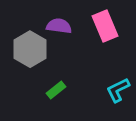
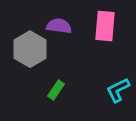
pink rectangle: rotated 28 degrees clockwise
green rectangle: rotated 18 degrees counterclockwise
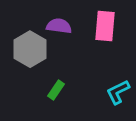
cyan L-shape: moved 2 px down
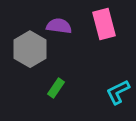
pink rectangle: moved 1 px left, 2 px up; rotated 20 degrees counterclockwise
green rectangle: moved 2 px up
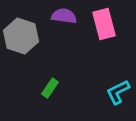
purple semicircle: moved 5 px right, 10 px up
gray hexagon: moved 9 px left, 13 px up; rotated 12 degrees counterclockwise
green rectangle: moved 6 px left
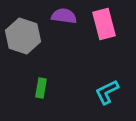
gray hexagon: moved 2 px right
green rectangle: moved 9 px left; rotated 24 degrees counterclockwise
cyan L-shape: moved 11 px left
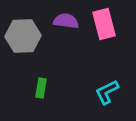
purple semicircle: moved 2 px right, 5 px down
gray hexagon: rotated 20 degrees counterclockwise
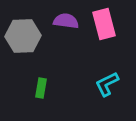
cyan L-shape: moved 8 px up
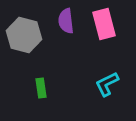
purple semicircle: rotated 105 degrees counterclockwise
gray hexagon: moved 1 px right, 1 px up; rotated 16 degrees clockwise
green rectangle: rotated 18 degrees counterclockwise
